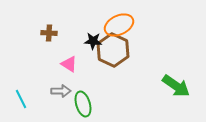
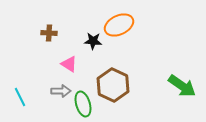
brown hexagon: moved 35 px down
green arrow: moved 6 px right
cyan line: moved 1 px left, 2 px up
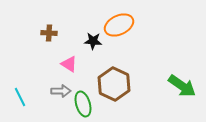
brown hexagon: moved 1 px right, 1 px up
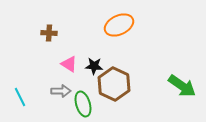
black star: moved 1 px right, 25 px down
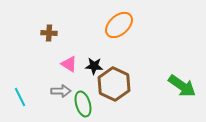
orange ellipse: rotated 16 degrees counterclockwise
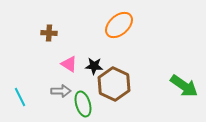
green arrow: moved 2 px right
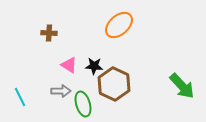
pink triangle: moved 1 px down
green arrow: moved 2 px left; rotated 12 degrees clockwise
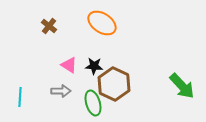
orange ellipse: moved 17 px left, 2 px up; rotated 76 degrees clockwise
brown cross: moved 7 px up; rotated 35 degrees clockwise
cyan line: rotated 30 degrees clockwise
green ellipse: moved 10 px right, 1 px up
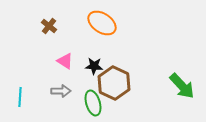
pink triangle: moved 4 px left, 4 px up
brown hexagon: moved 1 px up
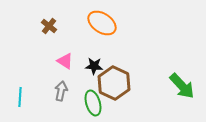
gray arrow: rotated 78 degrees counterclockwise
